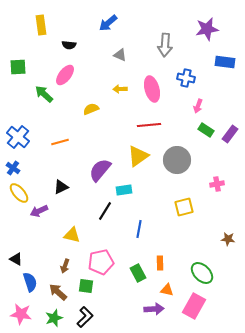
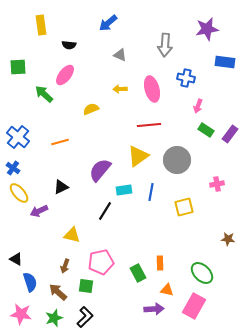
blue line at (139, 229): moved 12 px right, 37 px up
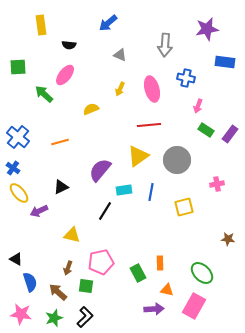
yellow arrow at (120, 89): rotated 64 degrees counterclockwise
brown arrow at (65, 266): moved 3 px right, 2 px down
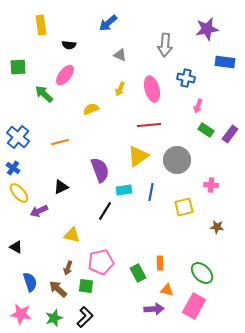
purple semicircle at (100, 170): rotated 120 degrees clockwise
pink cross at (217, 184): moved 6 px left, 1 px down; rotated 16 degrees clockwise
brown star at (228, 239): moved 11 px left, 12 px up
black triangle at (16, 259): moved 12 px up
brown arrow at (58, 292): moved 3 px up
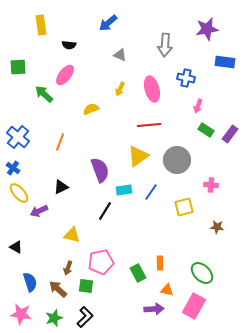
orange line at (60, 142): rotated 54 degrees counterclockwise
blue line at (151, 192): rotated 24 degrees clockwise
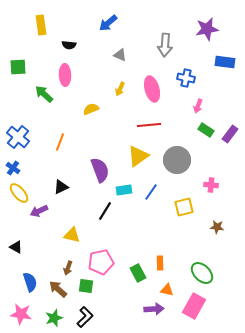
pink ellipse at (65, 75): rotated 40 degrees counterclockwise
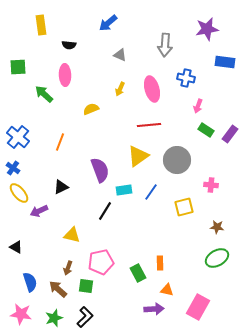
green ellipse at (202, 273): moved 15 px right, 15 px up; rotated 75 degrees counterclockwise
pink rectangle at (194, 306): moved 4 px right, 1 px down
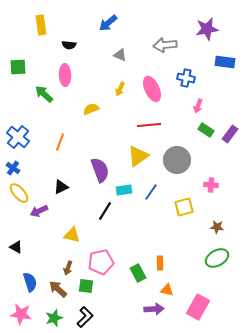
gray arrow at (165, 45): rotated 80 degrees clockwise
pink ellipse at (152, 89): rotated 10 degrees counterclockwise
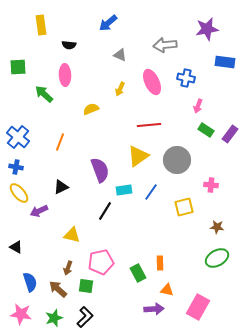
pink ellipse at (152, 89): moved 7 px up
blue cross at (13, 168): moved 3 px right, 1 px up; rotated 24 degrees counterclockwise
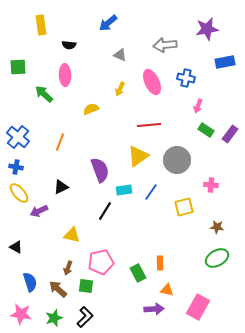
blue rectangle at (225, 62): rotated 18 degrees counterclockwise
